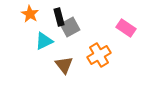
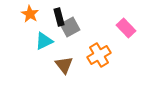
pink rectangle: rotated 12 degrees clockwise
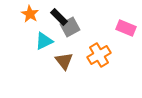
black rectangle: rotated 30 degrees counterclockwise
pink rectangle: rotated 24 degrees counterclockwise
brown triangle: moved 4 px up
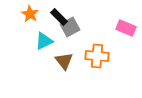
orange cross: moved 2 px left, 1 px down; rotated 35 degrees clockwise
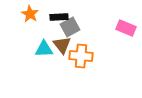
black rectangle: rotated 48 degrees counterclockwise
cyan triangle: moved 8 px down; rotated 24 degrees clockwise
orange cross: moved 16 px left
brown triangle: moved 2 px left, 16 px up
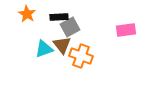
orange star: moved 3 px left
pink rectangle: moved 2 px down; rotated 30 degrees counterclockwise
cyan triangle: rotated 18 degrees counterclockwise
orange cross: rotated 15 degrees clockwise
